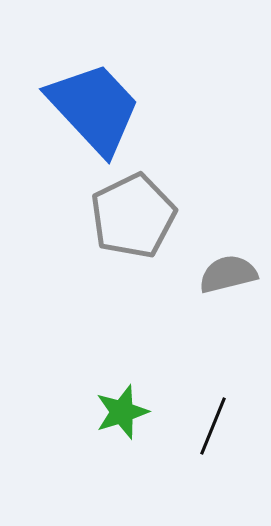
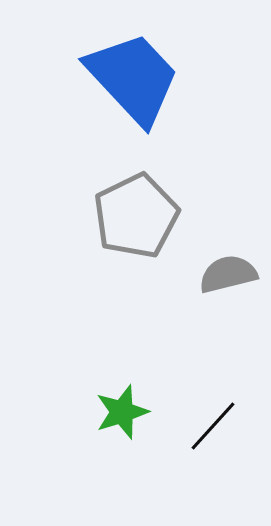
blue trapezoid: moved 39 px right, 30 px up
gray pentagon: moved 3 px right
black line: rotated 20 degrees clockwise
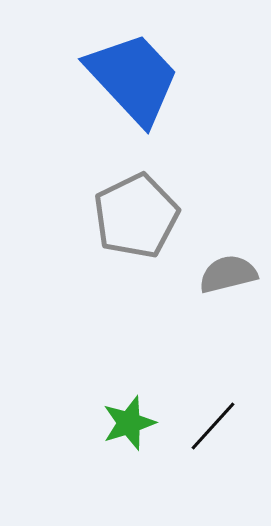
green star: moved 7 px right, 11 px down
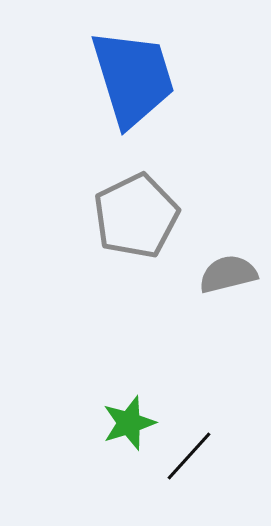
blue trapezoid: rotated 26 degrees clockwise
black line: moved 24 px left, 30 px down
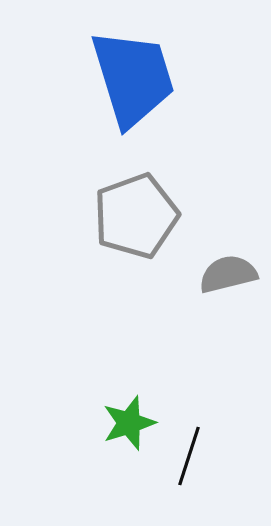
gray pentagon: rotated 6 degrees clockwise
black line: rotated 24 degrees counterclockwise
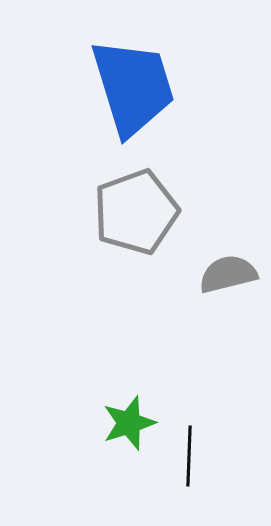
blue trapezoid: moved 9 px down
gray pentagon: moved 4 px up
black line: rotated 16 degrees counterclockwise
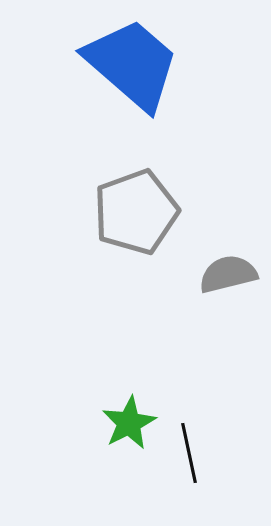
blue trapezoid: moved 1 px left, 23 px up; rotated 32 degrees counterclockwise
green star: rotated 10 degrees counterclockwise
black line: moved 3 px up; rotated 14 degrees counterclockwise
